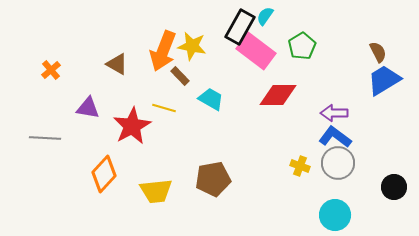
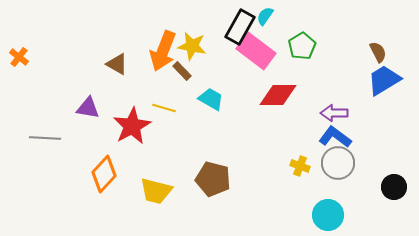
orange cross: moved 32 px left, 13 px up; rotated 12 degrees counterclockwise
brown rectangle: moved 2 px right, 5 px up
brown pentagon: rotated 24 degrees clockwise
yellow trapezoid: rotated 20 degrees clockwise
cyan circle: moved 7 px left
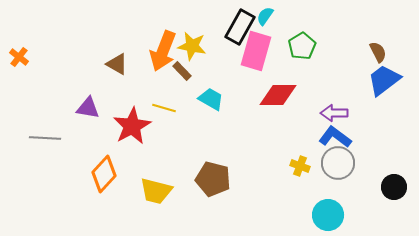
pink rectangle: rotated 69 degrees clockwise
blue trapezoid: rotated 6 degrees counterclockwise
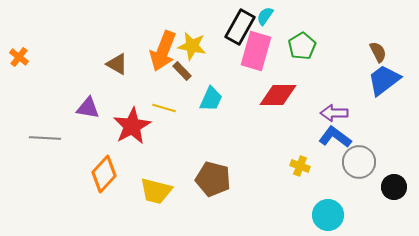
cyan trapezoid: rotated 84 degrees clockwise
gray circle: moved 21 px right, 1 px up
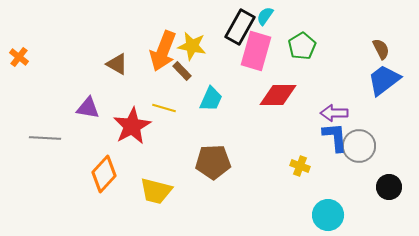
brown semicircle: moved 3 px right, 3 px up
blue L-shape: rotated 48 degrees clockwise
gray circle: moved 16 px up
brown pentagon: moved 17 px up; rotated 16 degrees counterclockwise
black circle: moved 5 px left
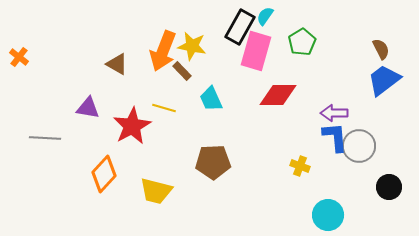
green pentagon: moved 4 px up
cyan trapezoid: rotated 132 degrees clockwise
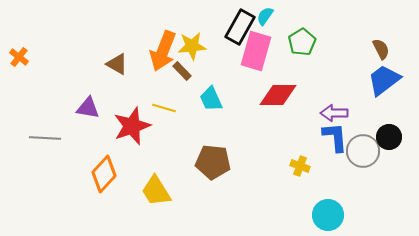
yellow star: rotated 16 degrees counterclockwise
red star: rotated 9 degrees clockwise
gray circle: moved 4 px right, 5 px down
brown pentagon: rotated 8 degrees clockwise
black circle: moved 50 px up
yellow trapezoid: rotated 44 degrees clockwise
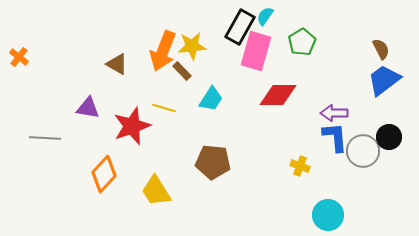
cyan trapezoid: rotated 124 degrees counterclockwise
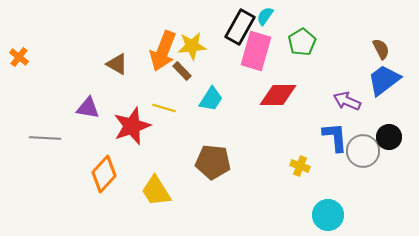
purple arrow: moved 13 px right, 12 px up; rotated 24 degrees clockwise
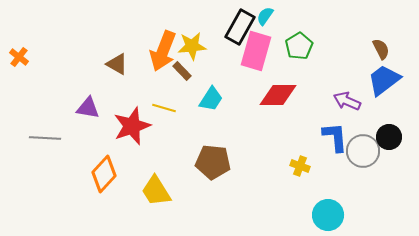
green pentagon: moved 3 px left, 4 px down
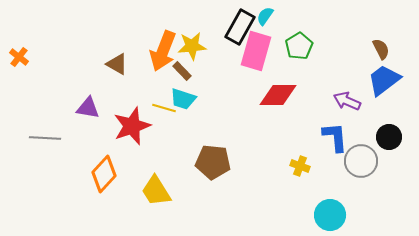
cyan trapezoid: moved 28 px left; rotated 76 degrees clockwise
gray circle: moved 2 px left, 10 px down
cyan circle: moved 2 px right
